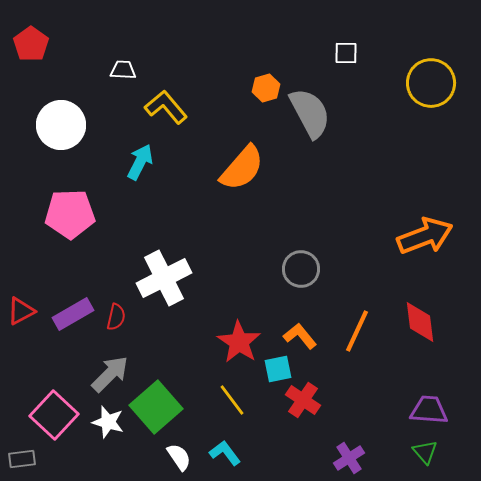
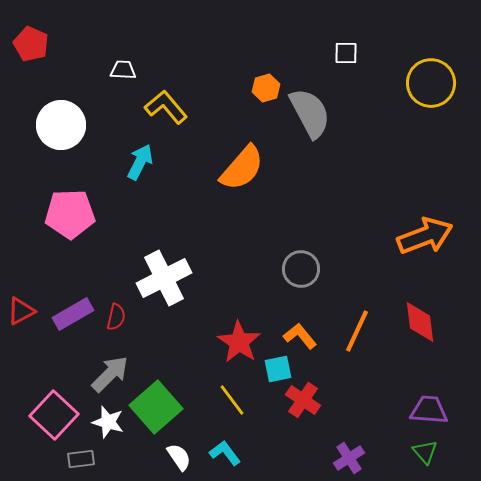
red pentagon: rotated 12 degrees counterclockwise
gray rectangle: moved 59 px right
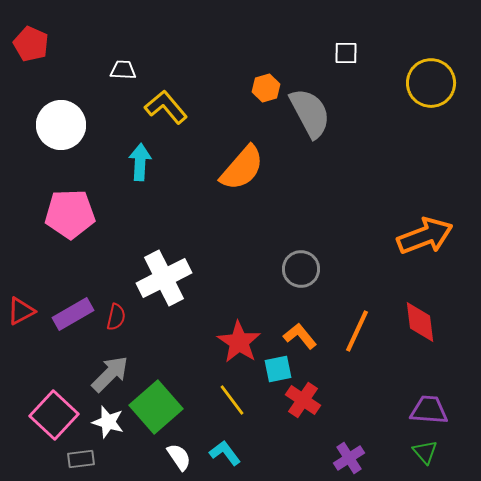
cyan arrow: rotated 24 degrees counterclockwise
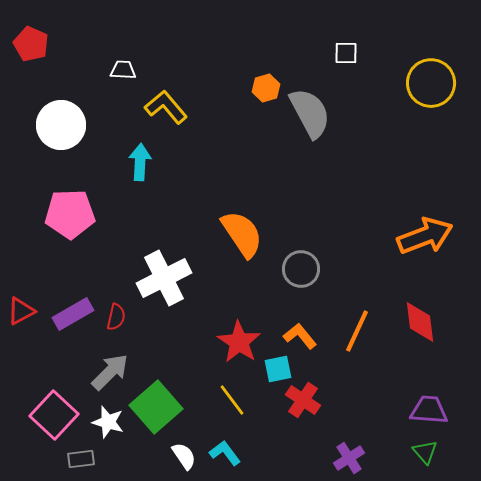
orange semicircle: moved 66 px down; rotated 75 degrees counterclockwise
gray arrow: moved 2 px up
white semicircle: moved 5 px right, 1 px up
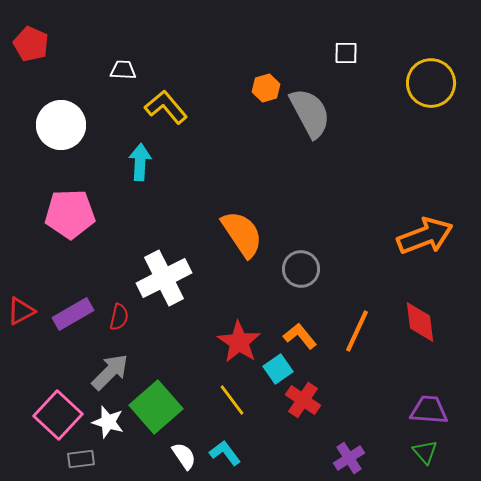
red semicircle: moved 3 px right
cyan square: rotated 24 degrees counterclockwise
pink square: moved 4 px right
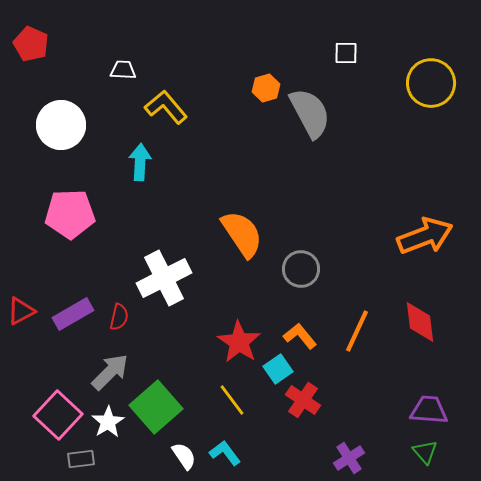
white star: rotated 24 degrees clockwise
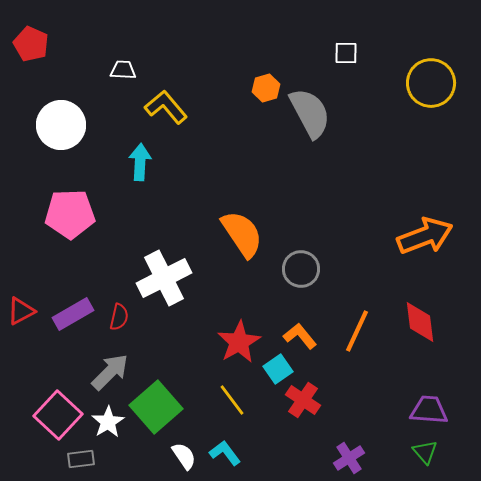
red star: rotated 9 degrees clockwise
